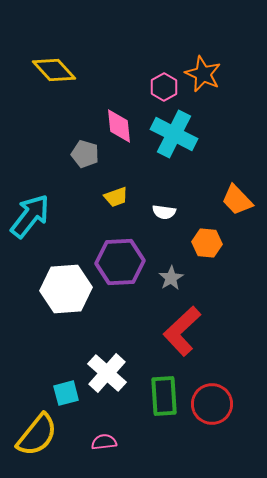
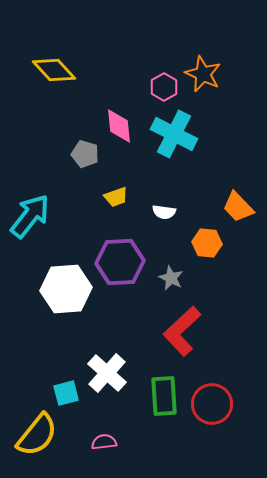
orange trapezoid: moved 1 px right, 7 px down
gray star: rotated 15 degrees counterclockwise
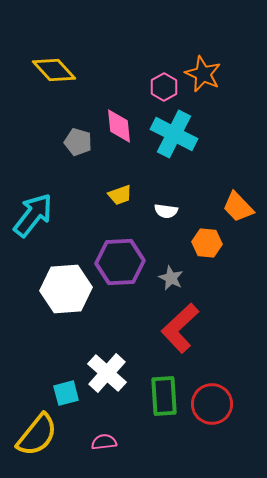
gray pentagon: moved 7 px left, 12 px up
yellow trapezoid: moved 4 px right, 2 px up
white semicircle: moved 2 px right, 1 px up
cyan arrow: moved 3 px right, 1 px up
red L-shape: moved 2 px left, 3 px up
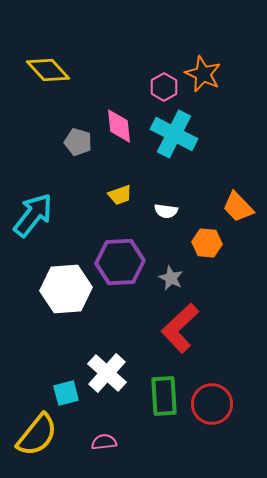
yellow diamond: moved 6 px left
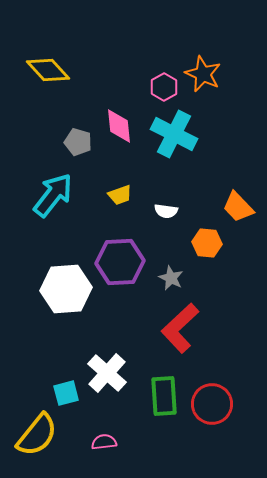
cyan arrow: moved 20 px right, 20 px up
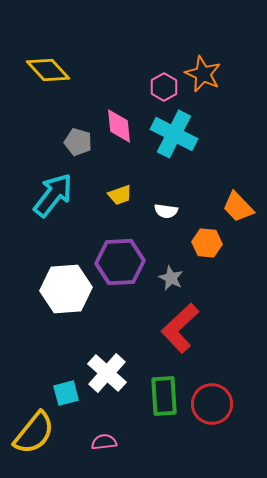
yellow semicircle: moved 3 px left, 2 px up
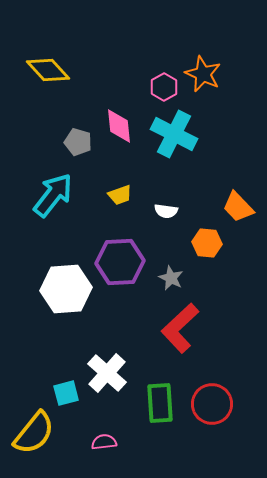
green rectangle: moved 4 px left, 7 px down
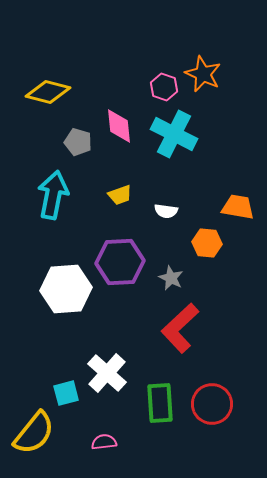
yellow diamond: moved 22 px down; rotated 33 degrees counterclockwise
pink hexagon: rotated 12 degrees counterclockwise
cyan arrow: rotated 27 degrees counterclockwise
orange trapezoid: rotated 144 degrees clockwise
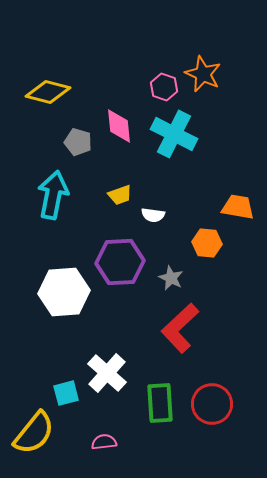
white semicircle: moved 13 px left, 4 px down
white hexagon: moved 2 px left, 3 px down
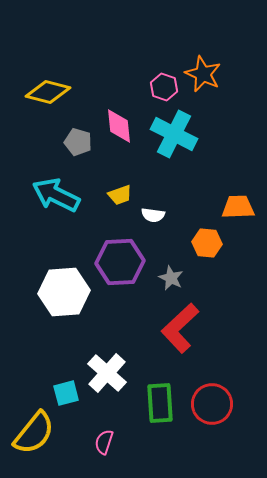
cyan arrow: moved 3 px right; rotated 75 degrees counterclockwise
orange trapezoid: rotated 12 degrees counterclockwise
pink semicircle: rotated 65 degrees counterclockwise
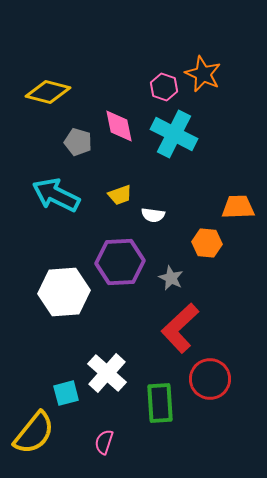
pink diamond: rotated 6 degrees counterclockwise
red circle: moved 2 px left, 25 px up
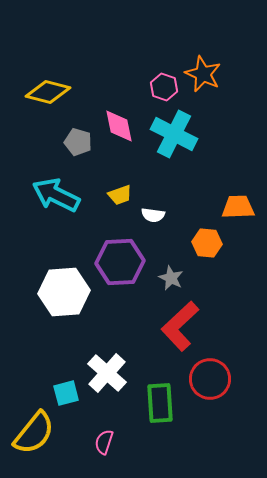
red L-shape: moved 2 px up
